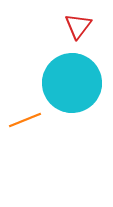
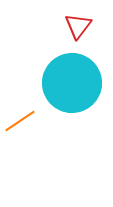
orange line: moved 5 px left, 1 px down; rotated 12 degrees counterclockwise
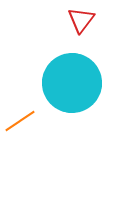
red triangle: moved 3 px right, 6 px up
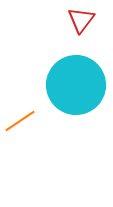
cyan circle: moved 4 px right, 2 px down
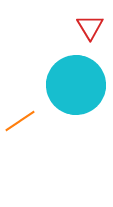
red triangle: moved 9 px right, 7 px down; rotated 8 degrees counterclockwise
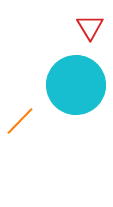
orange line: rotated 12 degrees counterclockwise
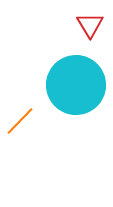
red triangle: moved 2 px up
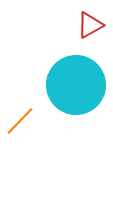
red triangle: rotated 32 degrees clockwise
